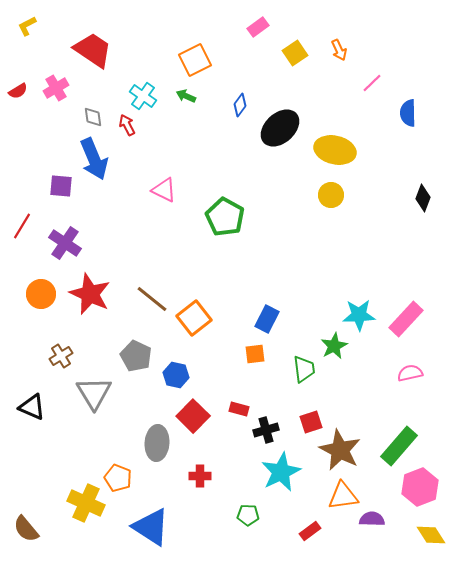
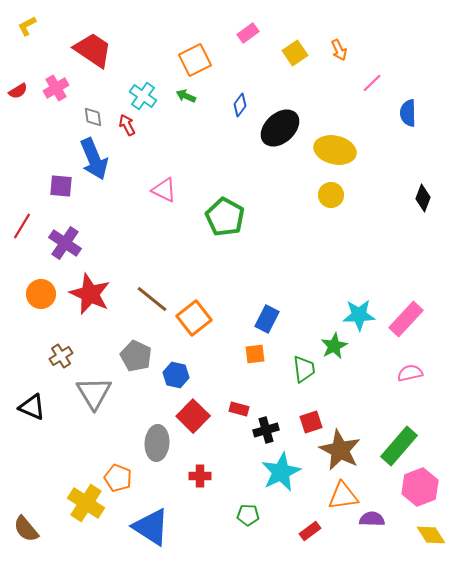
pink rectangle at (258, 27): moved 10 px left, 6 px down
yellow cross at (86, 503): rotated 9 degrees clockwise
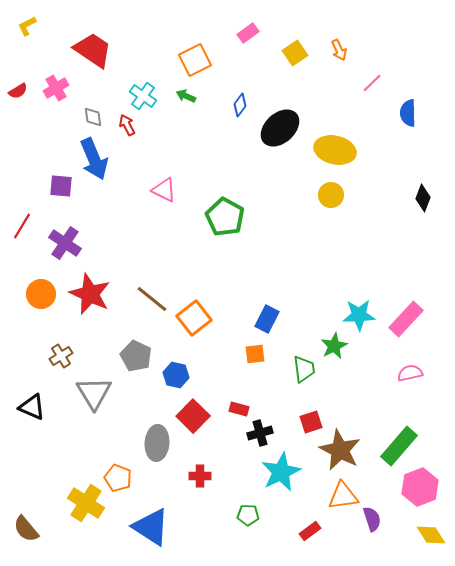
black cross at (266, 430): moved 6 px left, 3 px down
purple semicircle at (372, 519): rotated 70 degrees clockwise
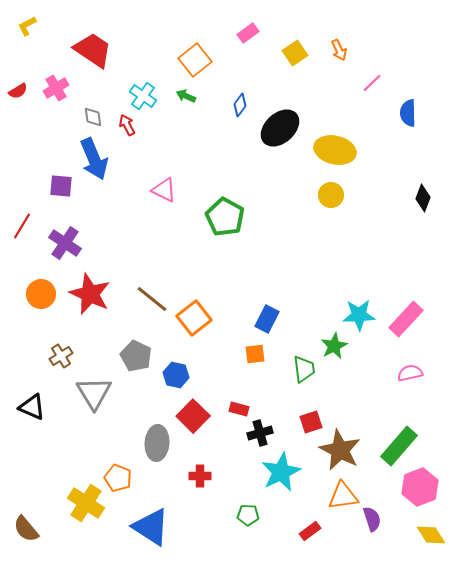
orange square at (195, 60): rotated 12 degrees counterclockwise
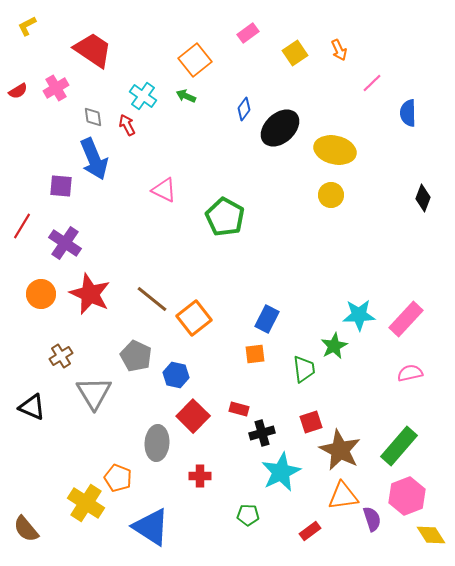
blue diamond at (240, 105): moved 4 px right, 4 px down
black cross at (260, 433): moved 2 px right
pink hexagon at (420, 487): moved 13 px left, 9 px down
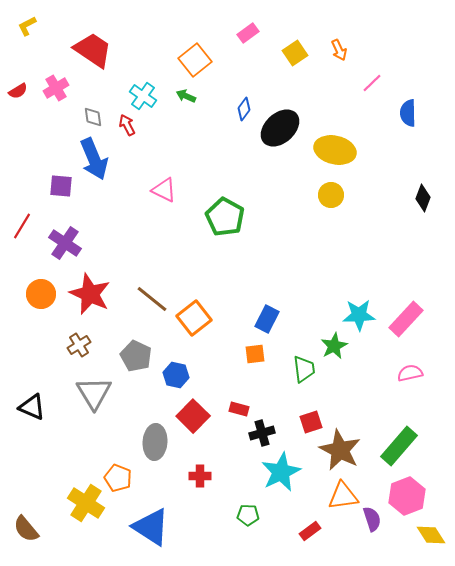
brown cross at (61, 356): moved 18 px right, 11 px up
gray ellipse at (157, 443): moved 2 px left, 1 px up
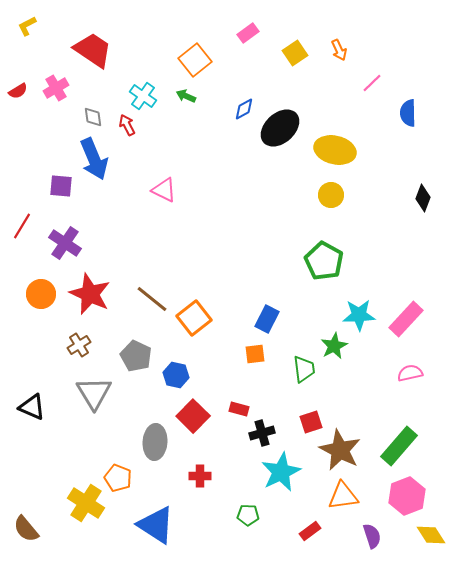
blue diamond at (244, 109): rotated 25 degrees clockwise
green pentagon at (225, 217): moved 99 px right, 44 px down
purple semicircle at (372, 519): moved 17 px down
blue triangle at (151, 527): moved 5 px right, 2 px up
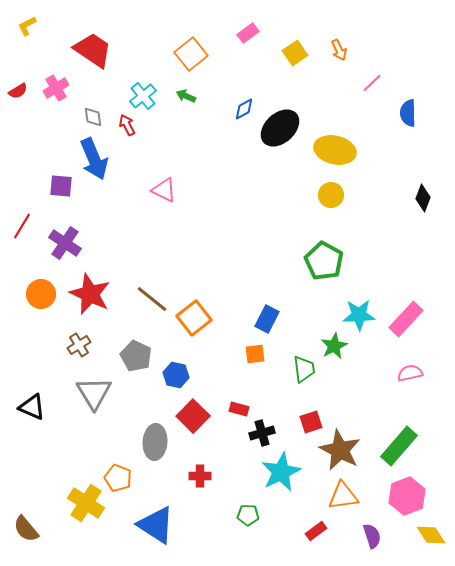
orange square at (195, 60): moved 4 px left, 6 px up
cyan cross at (143, 96): rotated 16 degrees clockwise
red rectangle at (310, 531): moved 6 px right
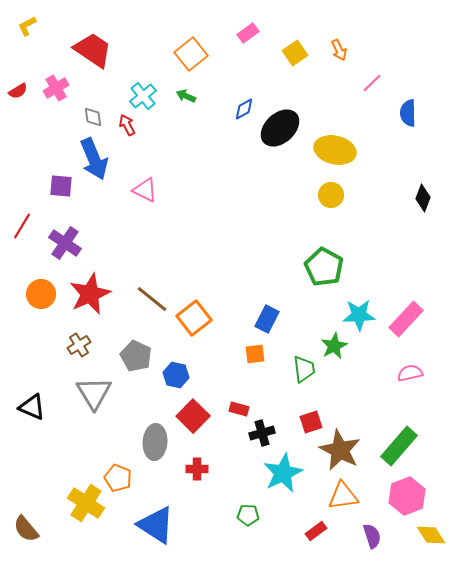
pink triangle at (164, 190): moved 19 px left
green pentagon at (324, 261): moved 6 px down
red star at (90, 294): rotated 24 degrees clockwise
cyan star at (281, 472): moved 2 px right, 1 px down
red cross at (200, 476): moved 3 px left, 7 px up
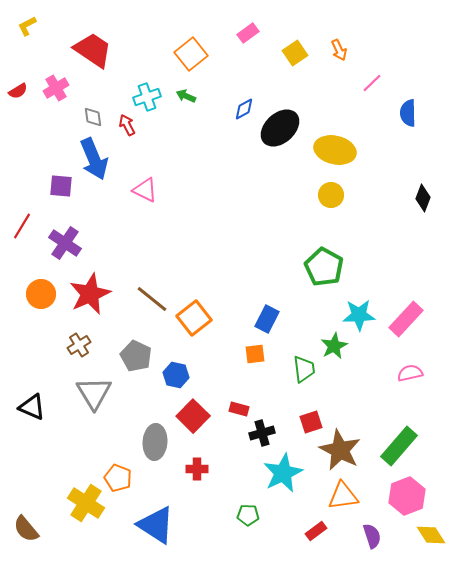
cyan cross at (143, 96): moved 4 px right, 1 px down; rotated 20 degrees clockwise
